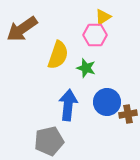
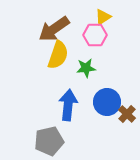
brown arrow: moved 32 px right
green star: rotated 24 degrees counterclockwise
brown cross: moved 1 px left; rotated 36 degrees counterclockwise
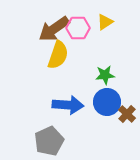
yellow triangle: moved 2 px right, 5 px down
pink hexagon: moved 17 px left, 7 px up
green star: moved 19 px right, 7 px down
blue arrow: rotated 88 degrees clockwise
gray pentagon: rotated 12 degrees counterclockwise
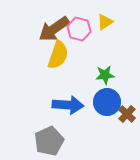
pink hexagon: moved 1 px right, 1 px down; rotated 15 degrees clockwise
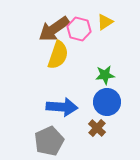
blue arrow: moved 6 px left, 2 px down
brown cross: moved 30 px left, 14 px down
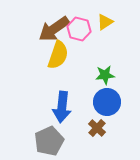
blue arrow: rotated 92 degrees clockwise
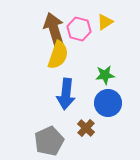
brown arrow: rotated 108 degrees clockwise
blue circle: moved 1 px right, 1 px down
blue arrow: moved 4 px right, 13 px up
brown cross: moved 11 px left
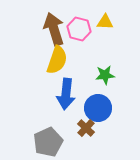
yellow triangle: rotated 36 degrees clockwise
yellow semicircle: moved 1 px left, 5 px down
blue circle: moved 10 px left, 5 px down
gray pentagon: moved 1 px left, 1 px down
